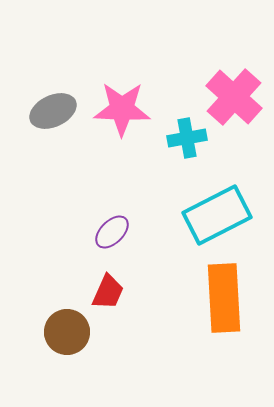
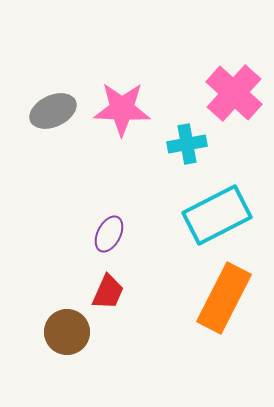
pink cross: moved 4 px up
cyan cross: moved 6 px down
purple ellipse: moved 3 px left, 2 px down; rotated 18 degrees counterclockwise
orange rectangle: rotated 30 degrees clockwise
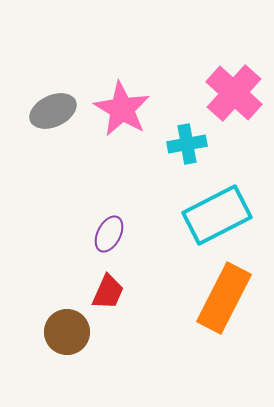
pink star: rotated 28 degrees clockwise
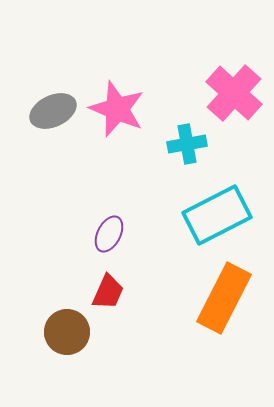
pink star: moved 5 px left; rotated 8 degrees counterclockwise
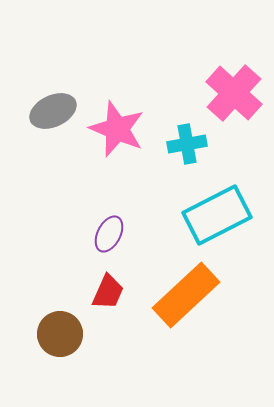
pink star: moved 20 px down
orange rectangle: moved 38 px left, 3 px up; rotated 20 degrees clockwise
brown circle: moved 7 px left, 2 px down
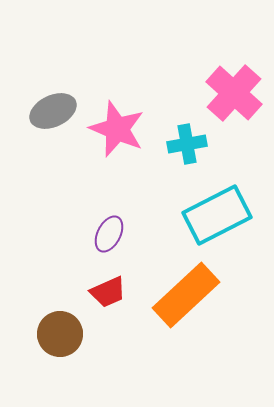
red trapezoid: rotated 42 degrees clockwise
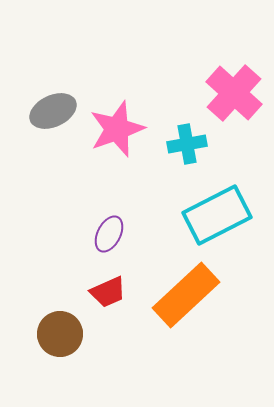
pink star: rotated 30 degrees clockwise
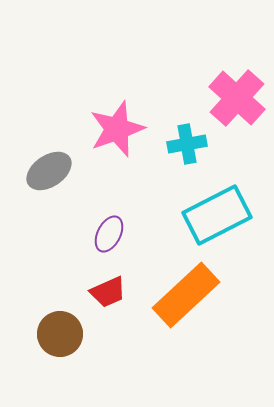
pink cross: moved 3 px right, 5 px down
gray ellipse: moved 4 px left, 60 px down; rotated 9 degrees counterclockwise
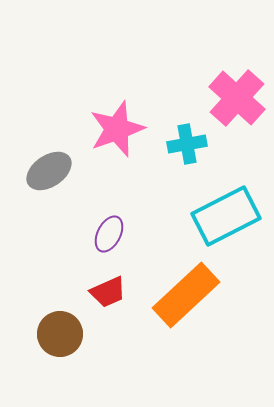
cyan rectangle: moved 9 px right, 1 px down
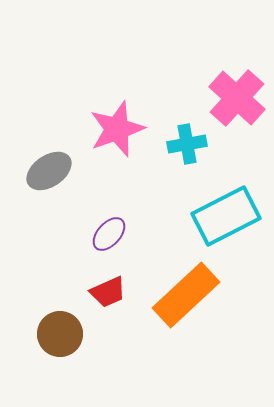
purple ellipse: rotated 15 degrees clockwise
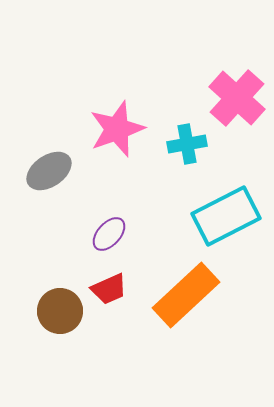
red trapezoid: moved 1 px right, 3 px up
brown circle: moved 23 px up
